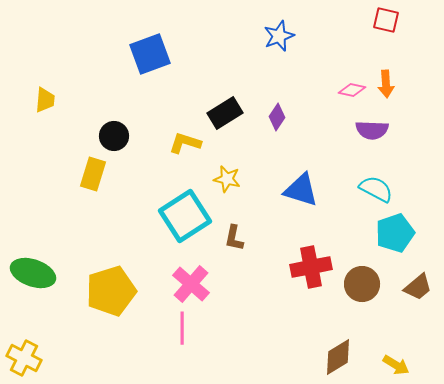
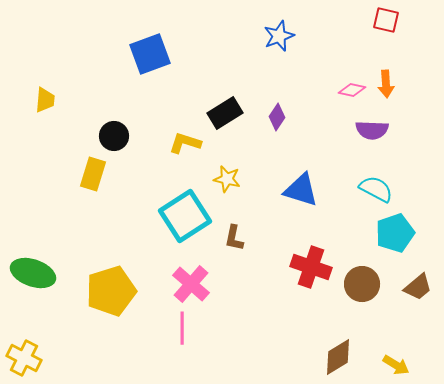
red cross: rotated 30 degrees clockwise
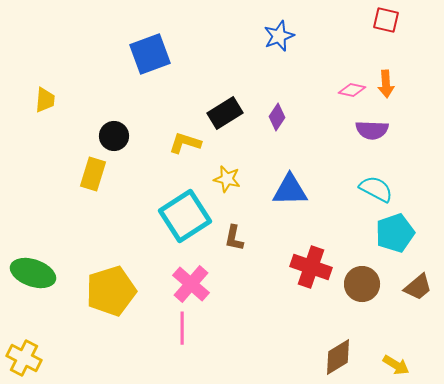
blue triangle: moved 11 px left; rotated 18 degrees counterclockwise
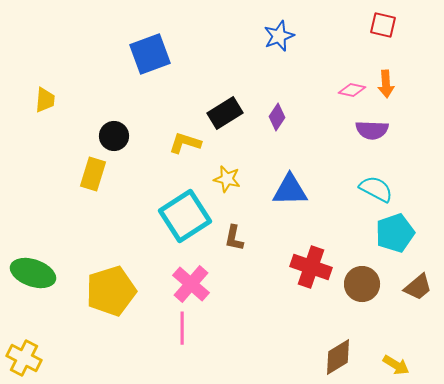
red square: moved 3 px left, 5 px down
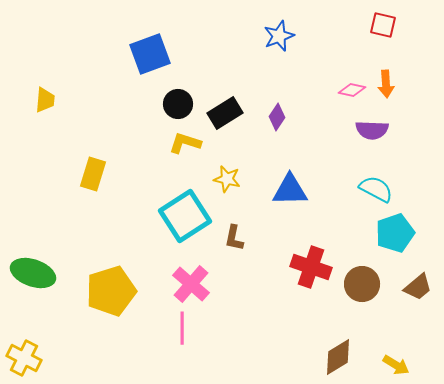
black circle: moved 64 px right, 32 px up
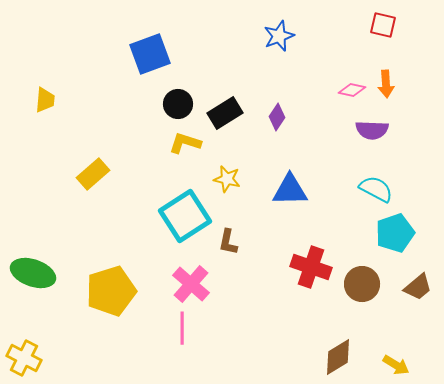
yellow rectangle: rotated 32 degrees clockwise
brown L-shape: moved 6 px left, 4 px down
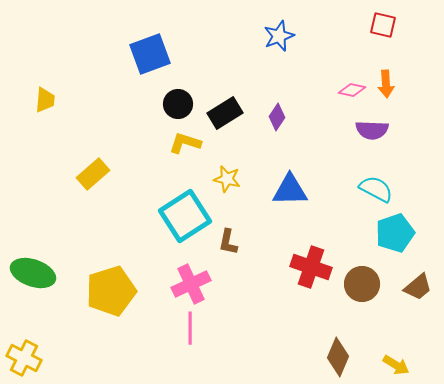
pink cross: rotated 24 degrees clockwise
pink line: moved 8 px right
brown diamond: rotated 36 degrees counterclockwise
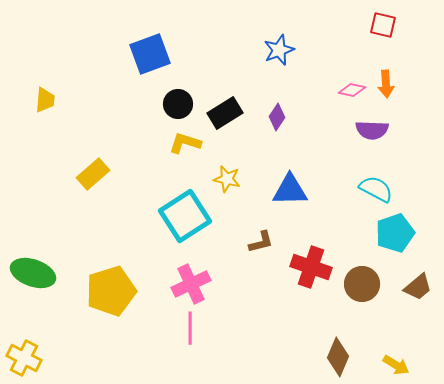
blue star: moved 14 px down
brown L-shape: moved 33 px right; rotated 116 degrees counterclockwise
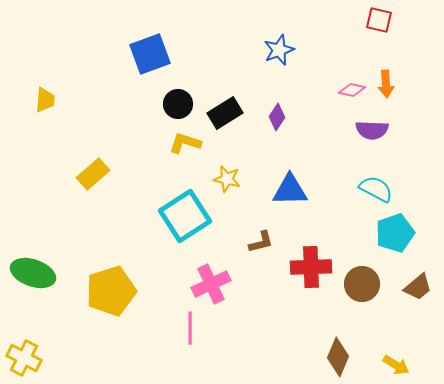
red square: moved 4 px left, 5 px up
red cross: rotated 21 degrees counterclockwise
pink cross: moved 20 px right
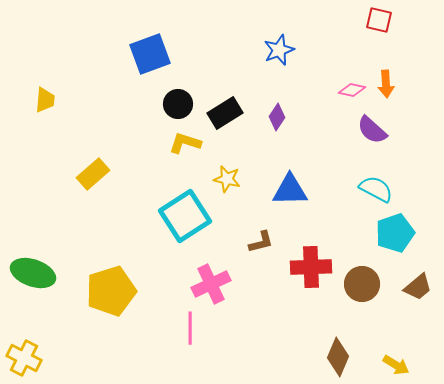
purple semicircle: rotated 40 degrees clockwise
